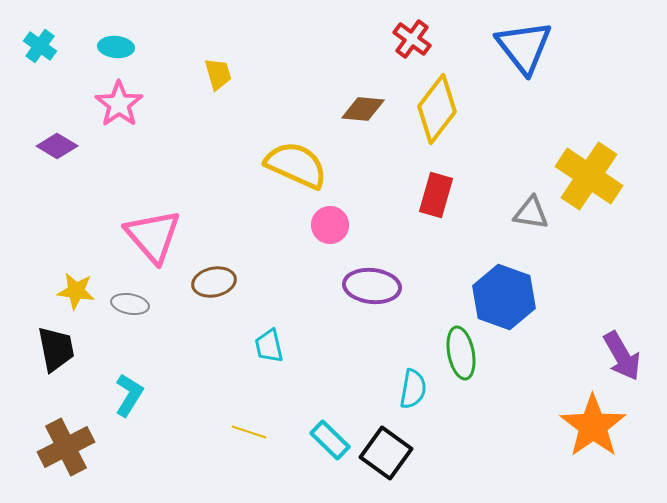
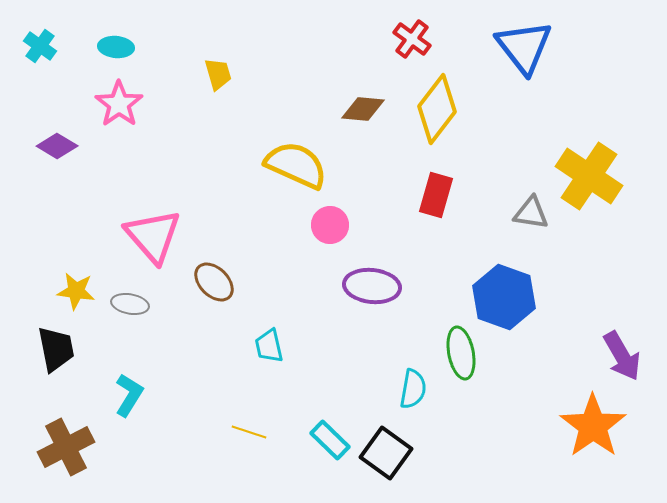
brown ellipse: rotated 57 degrees clockwise
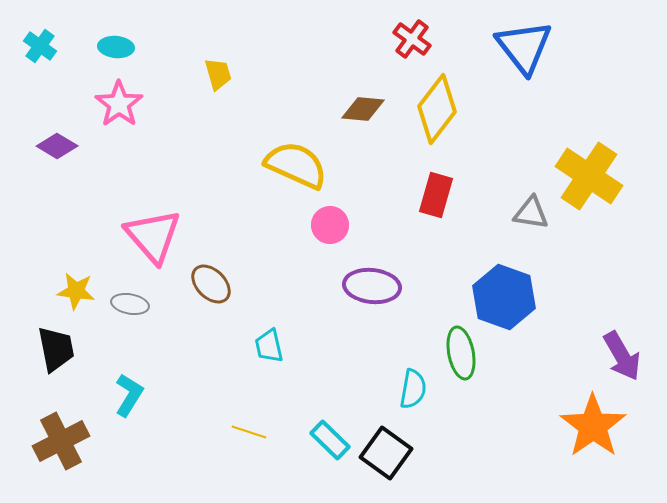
brown ellipse: moved 3 px left, 2 px down
brown cross: moved 5 px left, 6 px up
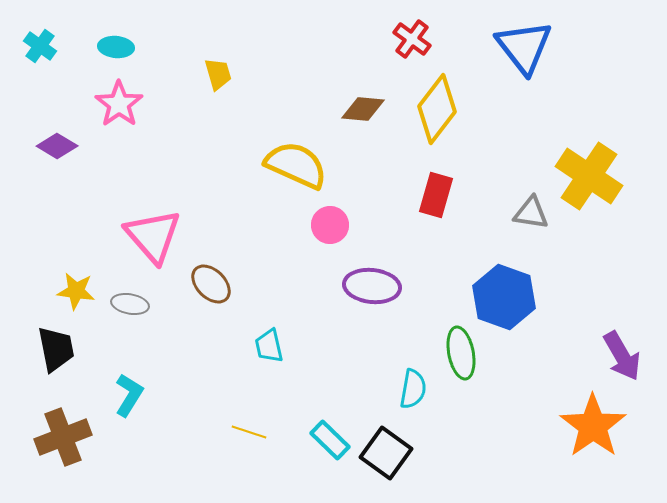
brown cross: moved 2 px right, 4 px up; rotated 6 degrees clockwise
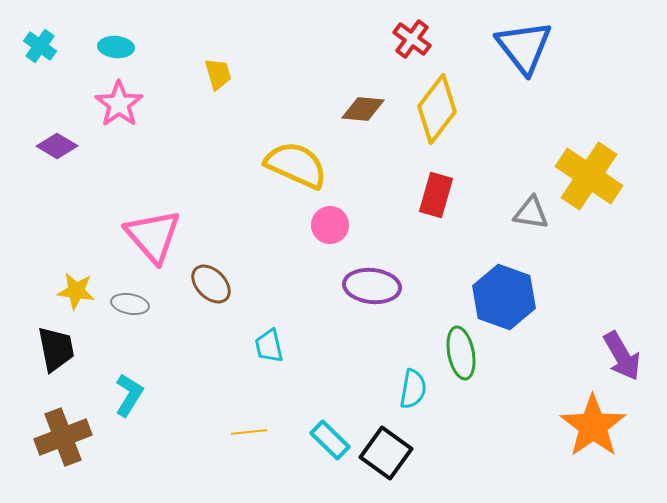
yellow line: rotated 24 degrees counterclockwise
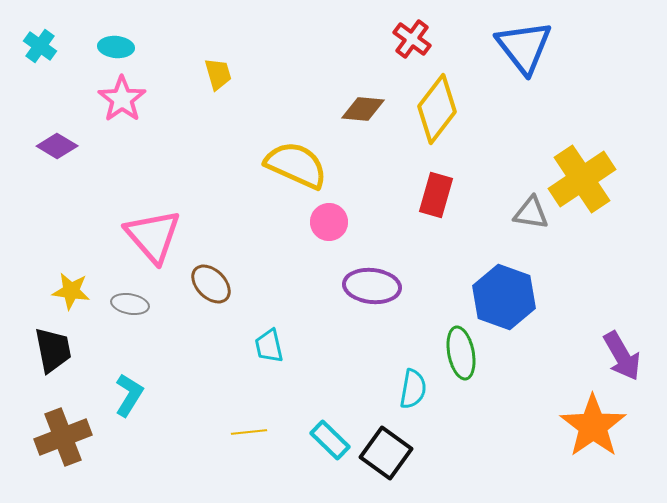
pink star: moved 3 px right, 5 px up
yellow cross: moved 7 px left, 3 px down; rotated 22 degrees clockwise
pink circle: moved 1 px left, 3 px up
yellow star: moved 5 px left
black trapezoid: moved 3 px left, 1 px down
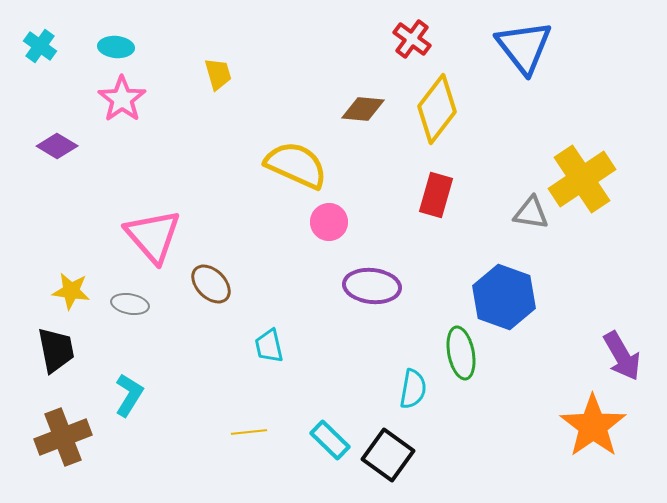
black trapezoid: moved 3 px right
black square: moved 2 px right, 2 px down
